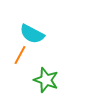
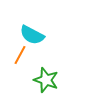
cyan semicircle: moved 1 px down
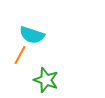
cyan semicircle: rotated 10 degrees counterclockwise
